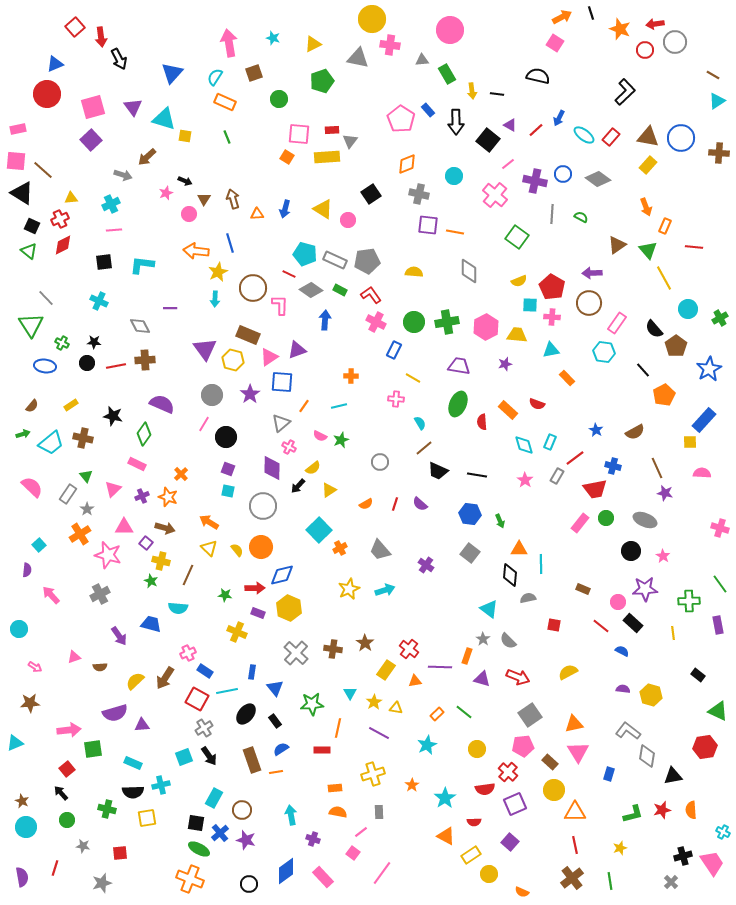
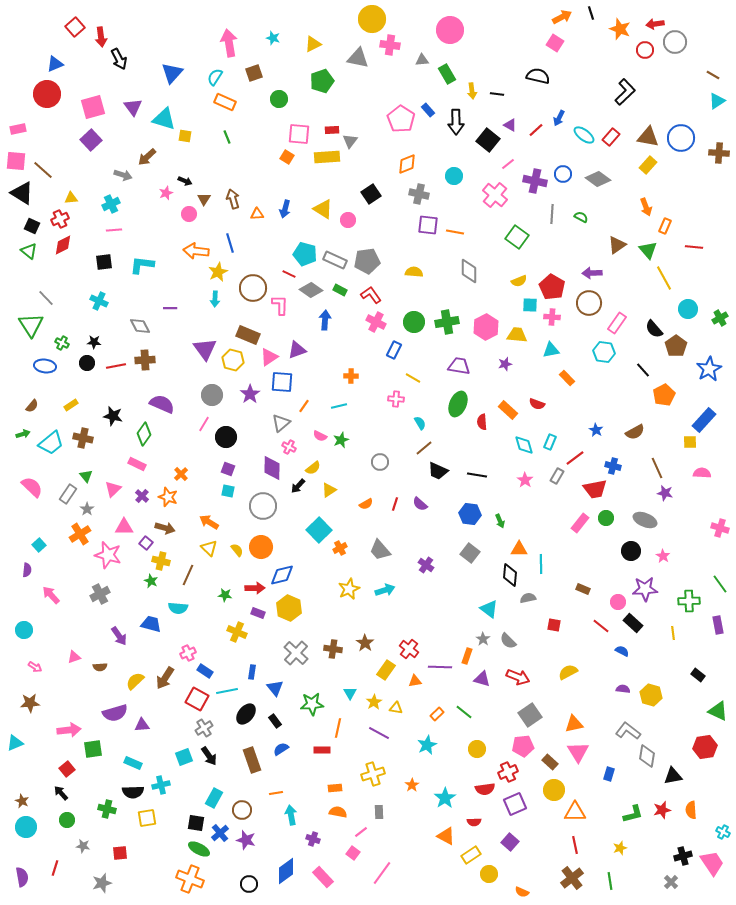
purple cross at (142, 496): rotated 24 degrees counterclockwise
cyan circle at (19, 629): moved 5 px right, 1 px down
orange line at (276, 772): moved 21 px down
red cross at (508, 772): rotated 24 degrees clockwise
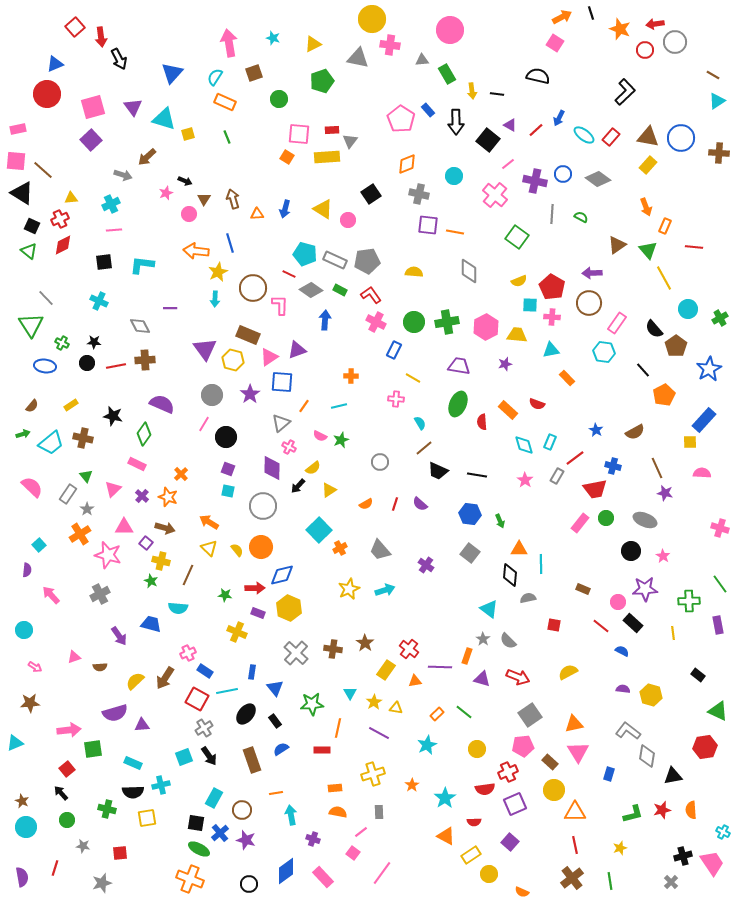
yellow square at (185, 136): moved 3 px right, 2 px up; rotated 24 degrees counterclockwise
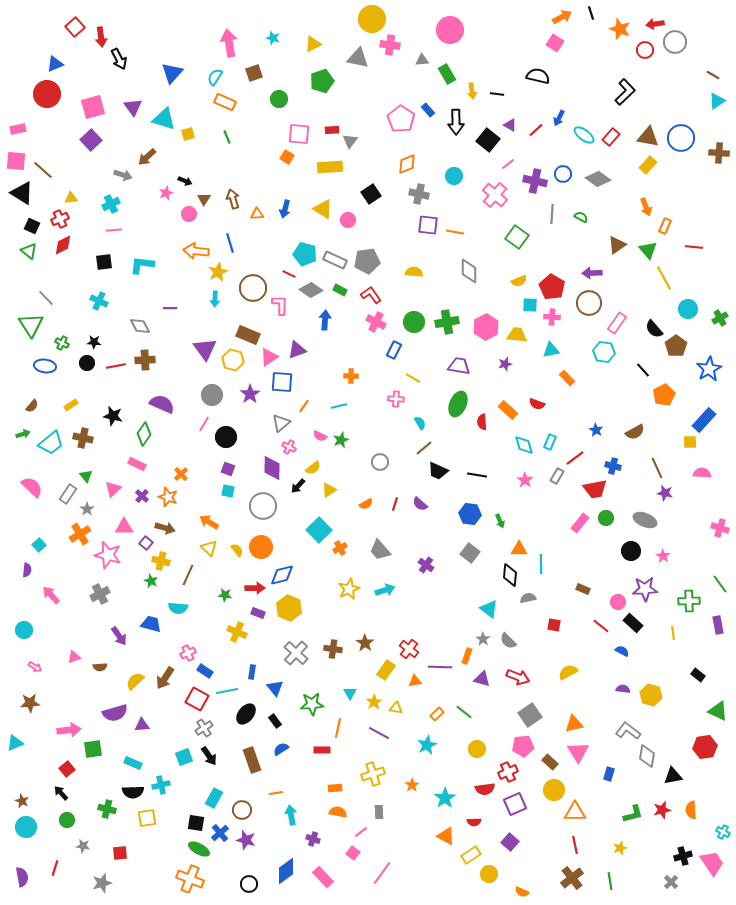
yellow rectangle at (327, 157): moved 3 px right, 10 px down
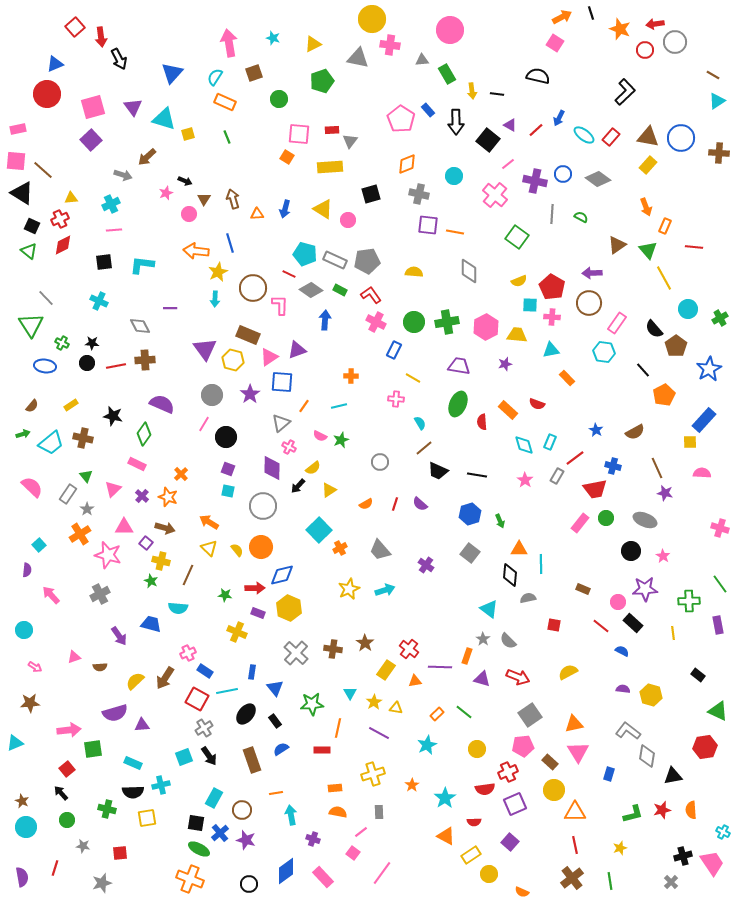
black square at (371, 194): rotated 18 degrees clockwise
black star at (94, 342): moved 2 px left, 1 px down
blue hexagon at (470, 514): rotated 25 degrees counterclockwise
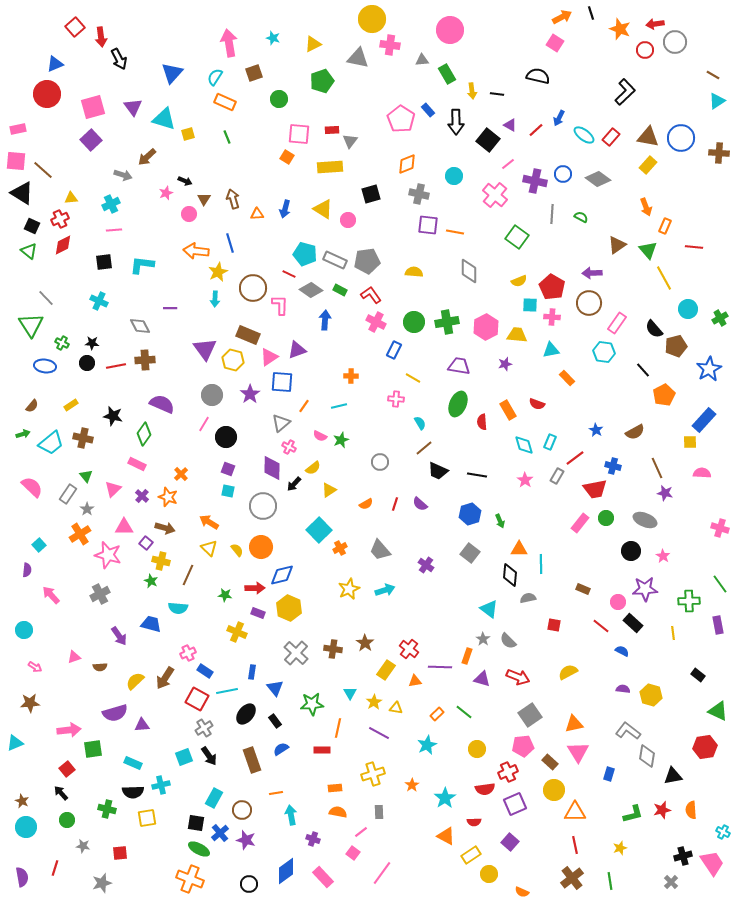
brown pentagon at (676, 346): rotated 20 degrees clockwise
orange rectangle at (508, 410): rotated 18 degrees clockwise
black arrow at (298, 486): moved 4 px left, 2 px up
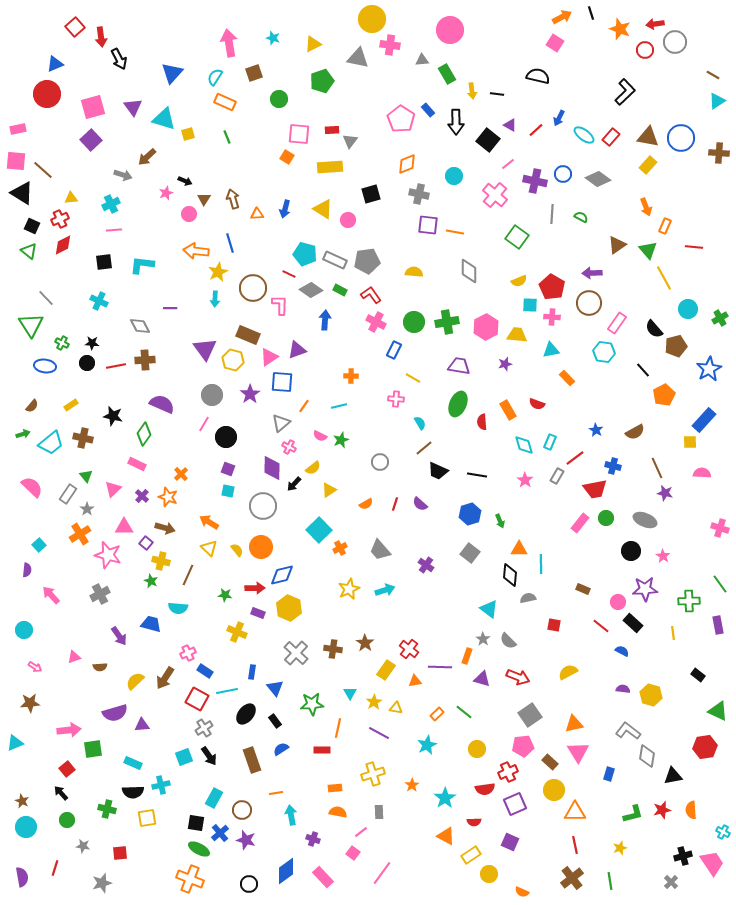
purple square at (510, 842): rotated 18 degrees counterclockwise
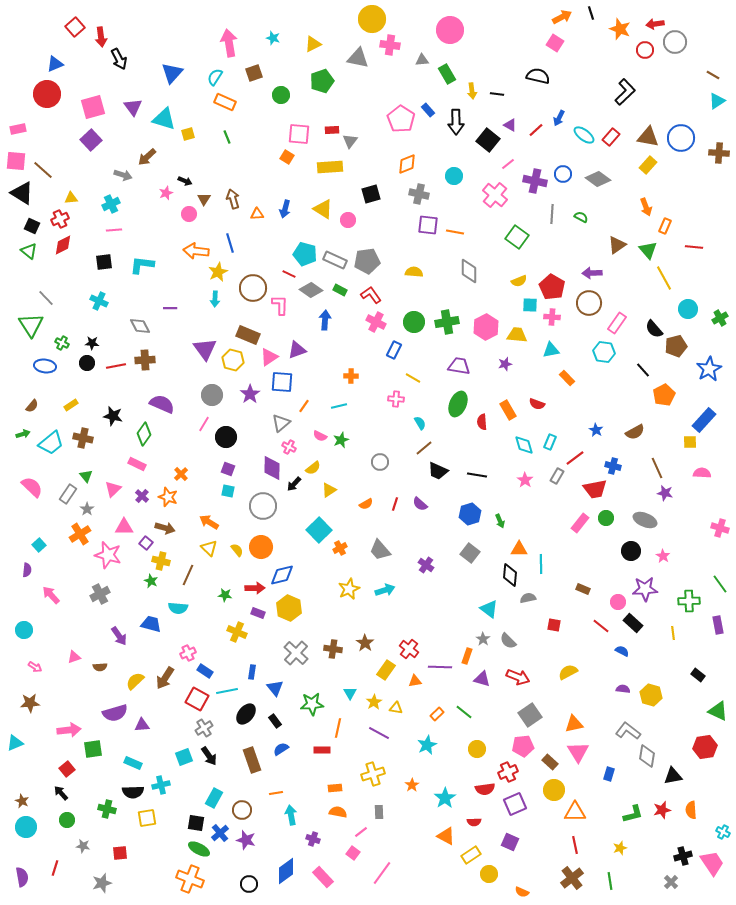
green circle at (279, 99): moved 2 px right, 4 px up
